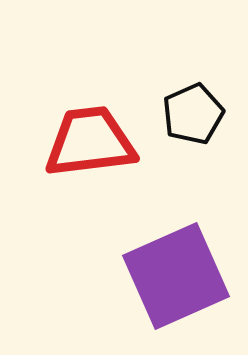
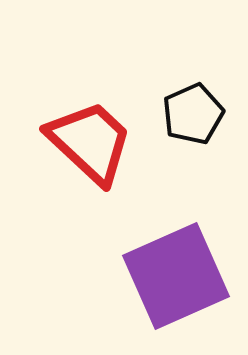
red trapezoid: rotated 50 degrees clockwise
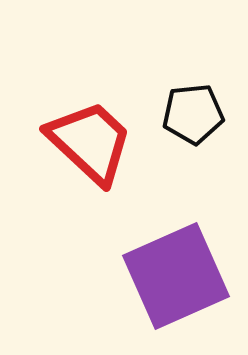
black pentagon: rotated 18 degrees clockwise
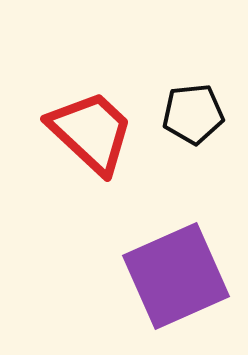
red trapezoid: moved 1 px right, 10 px up
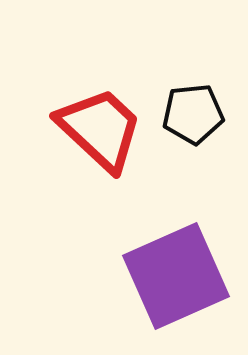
red trapezoid: moved 9 px right, 3 px up
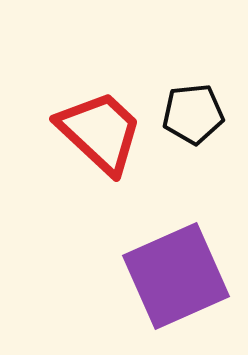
red trapezoid: moved 3 px down
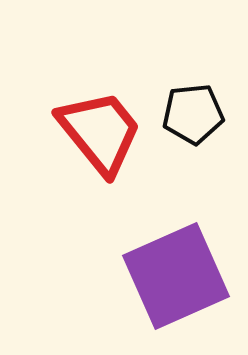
red trapezoid: rotated 8 degrees clockwise
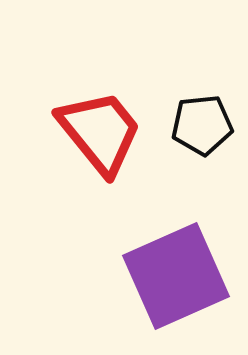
black pentagon: moved 9 px right, 11 px down
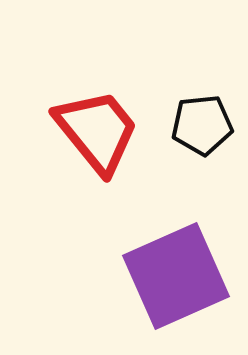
red trapezoid: moved 3 px left, 1 px up
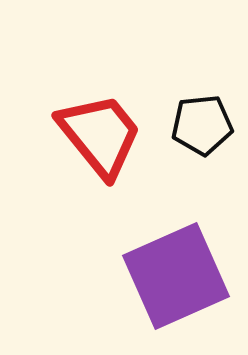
red trapezoid: moved 3 px right, 4 px down
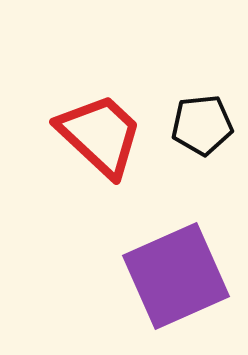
red trapezoid: rotated 8 degrees counterclockwise
